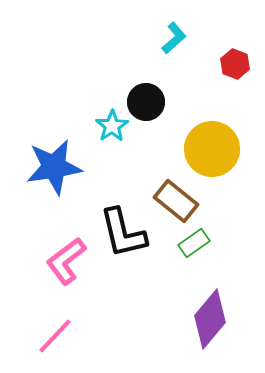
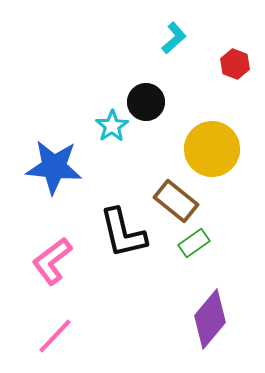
blue star: rotated 14 degrees clockwise
pink L-shape: moved 14 px left
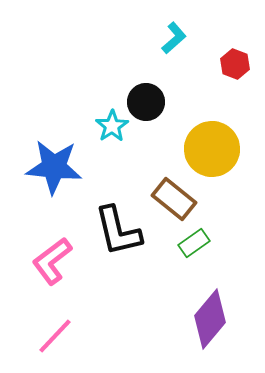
brown rectangle: moved 2 px left, 2 px up
black L-shape: moved 5 px left, 2 px up
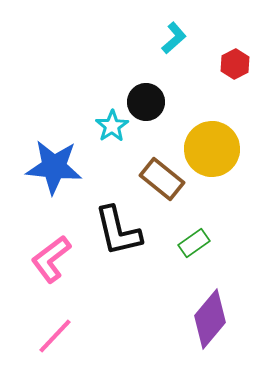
red hexagon: rotated 12 degrees clockwise
brown rectangle: moved 12 px left, 20 px up
pink L-shape: moved 1 px left, 2 px up
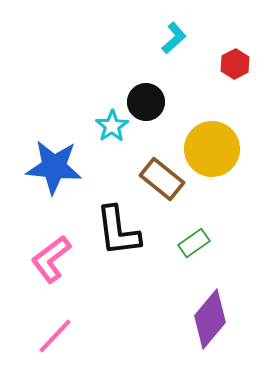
black L-shape: rotated 6 degrees clockwise
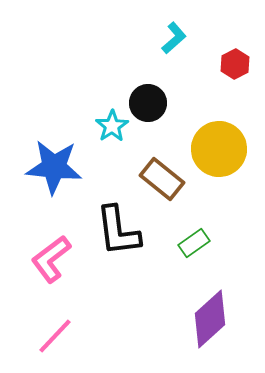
black circle: moved 2 px right, 1 px down
yellow circle: moved 7 px right
purple diamond: rotated 8 degrees clockwise
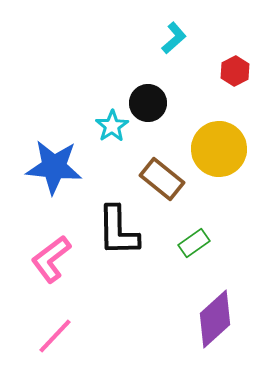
red hexagon: moved 7 px down
black L-shape: rotated 6 degrees clockwise
purple diamond: moved 5 px right
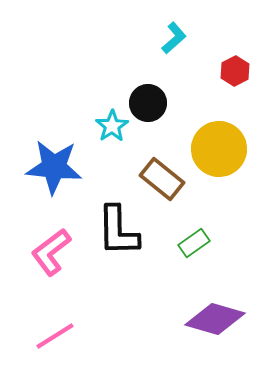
pink L-shape: moved 7 px up
purple diamond: rotated 58 degrees clockwise
pink line: rotated 15 degrees clockwise
